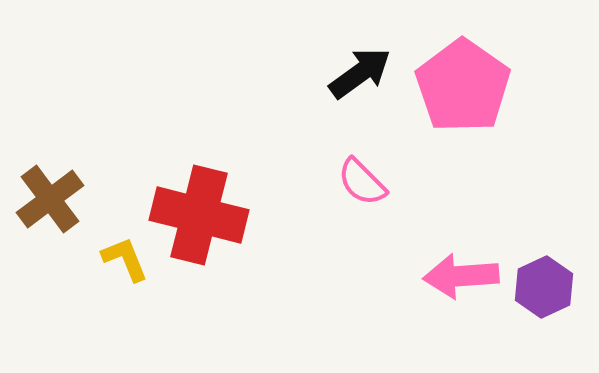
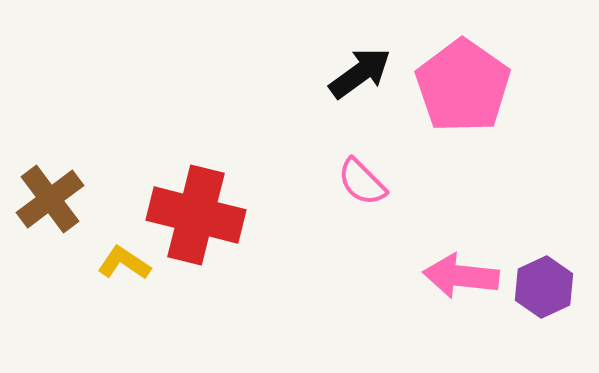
red cross: moved 3 px left
yellow L-shape: moved 1 px left, 4 px down; rotated 34 degrees counterclockwise
pink arrow: rotated 10 degrees clockwise
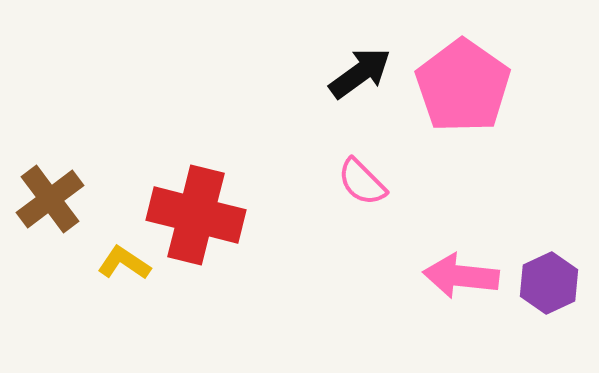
purple hexagon: moved 5 px right, 4 px up
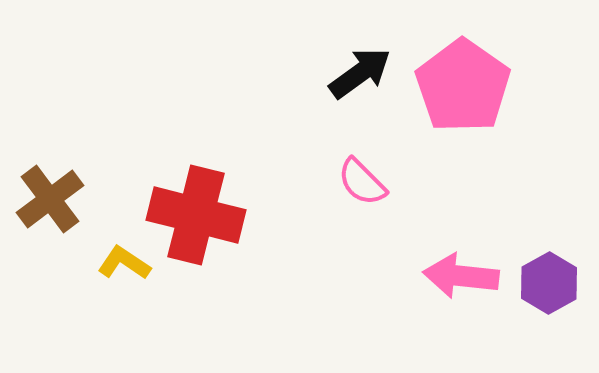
purple hexagon: rotated 4 degrees counterclockwise
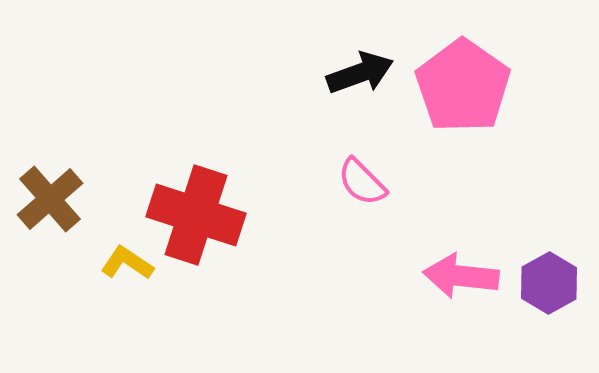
black arrow: rotated 16 degrees clockwise
brown cross: rotated 4 degrees counterclockwise
red cross: rotated 4 degrees clockwise
yellow L-shape: moved 3 px right
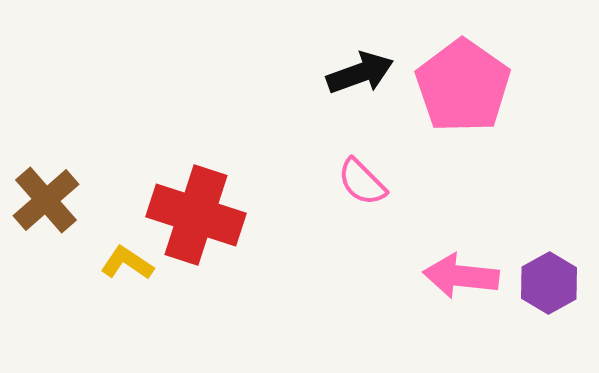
brown cross: moved 4 px left, 1 px down
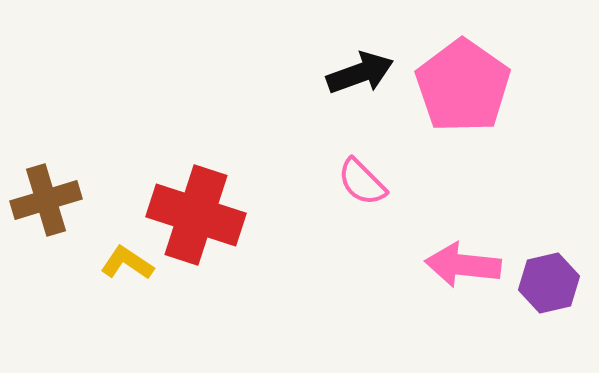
brown cross: rotated 24 degrees clockwise
pink arrow: moved 2 px right, 11 px up
purple hexagon: rotated 16 degrees clockwise
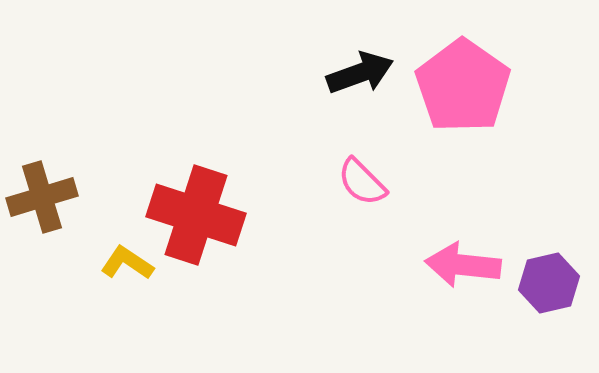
brown cross: moved 4 px left, 3 px up
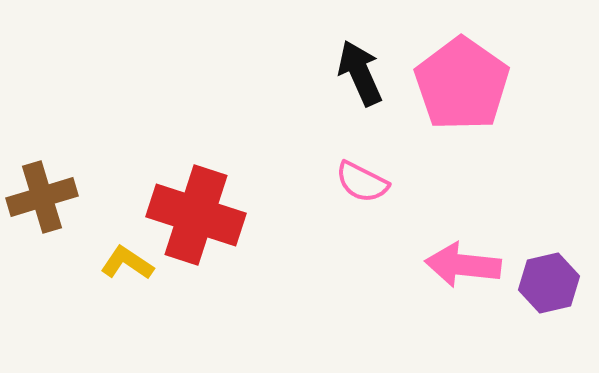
black arrow: rotated 94 degrees counterclockwise
pink pentagon: moved 1 px left, 2 px up
pink semicircle: rotated 18 degrees counterclockwise
